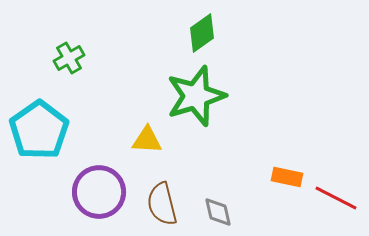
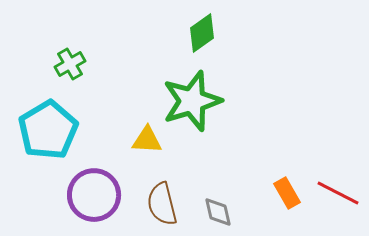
green cross: moved 1 px right, 6 px down
green star: moved 4 px left, 5 px down
cyan pentagon: moved 9 px right; rotated 4 degrees clockwise
orange rectangle: moved 16 px down; rotated 48 degrees clockwise
purple circle: moved 5 px left, 3 px down
red line: moved 2 px right, 5 px up
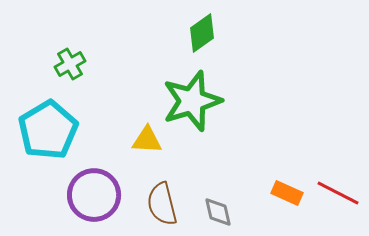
orange rectangle: rotated 36 degrees counterclockwise
